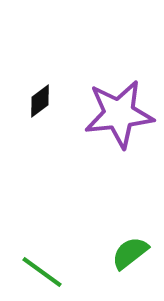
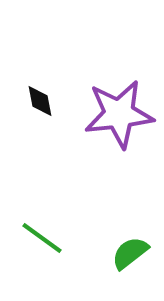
black diamond: rotated 64 degrees counterclockwise
green line: moved 34 px up
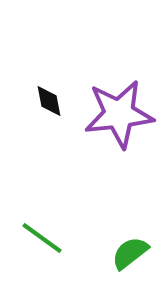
black diamond: moved 9 px right
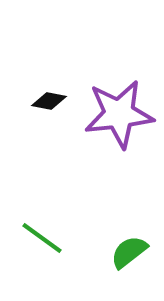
black diamond: rotated 68 degrees counterclockwise
green semicircle: moved 1 px left, 1 px up
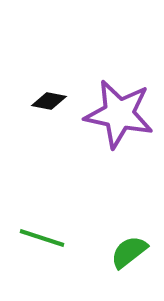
purple star: rotated 18 degrees clockwise
green line: rotated 18 degrees counterclockwise
